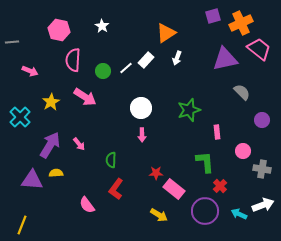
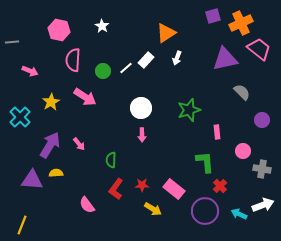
red star at (156, 173): moved 14 px left, 12 px down
yellow arrow at (159, 215): moved 6 px left, 6 px up
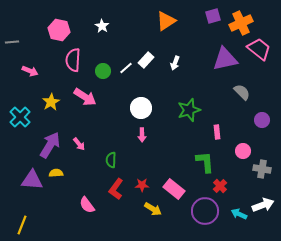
orange triangle at (166, 33): moved 12 px up
white arrow at (177, 58): moved 2 px left, 5 px down
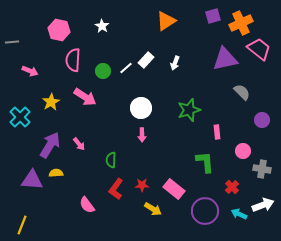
red cross at (220, 186): moved 12 px right, 1 px down
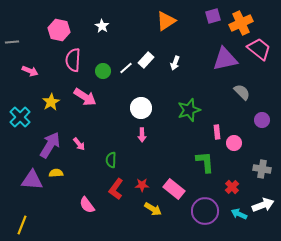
pink circle at (243, 151): moved 9 px left, 8 px up
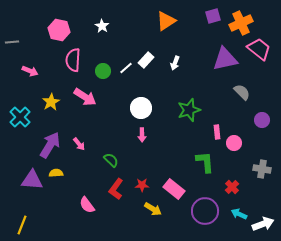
green semicircle at (111, 160): rotated 133 degrees clockwise
white arrow at (263, 205): moved 19 px down
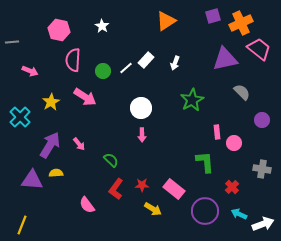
green star at (189, 110): moved 3 px right, 10 px up; rotated 10 degrees counterclockwise
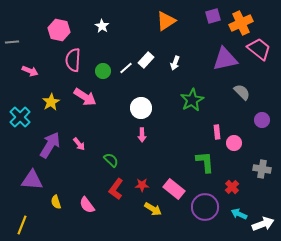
yellow semicircle at (56, 173): moved 29 px down; rotated 104 degrees counterclockwise
purple circle at (205, 211): moved 4 px up
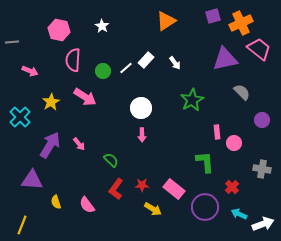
white arrow at (175, 63): rotated 56 degrees counterclockwise
